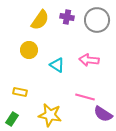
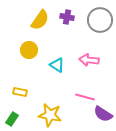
gray circle: moved 3 px right
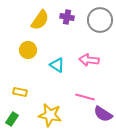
yellow circle: moved 1 px left
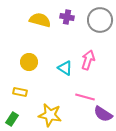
yellow semicircle: rotated 110 degrees counterclockwise
yellow circle: moved 1 px right, 12 px down
pink arrow: moved 1 px left; rotated 102 degrees clockwise
cyan triangle: moved 8 px right, 3 px down
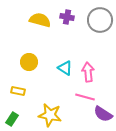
pink arrow: moved 12 px down; rotated 24 degrees counterclockwise
yellow rectangle: moved 2 px left, 1 px up
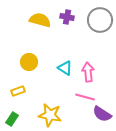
yellow rectangle: rotated 32 degrees counterclockwise
purple semicircle: moved 1 px left
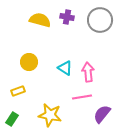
pink line: moved 3 px left; rotated 24 degrees counterclockwise
purple semicircle: rotated 96 degrees clockwise
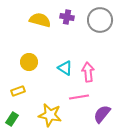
pink line: moved 3 px left
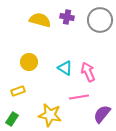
pink arrow: rotated 18 degrees counterclockwise
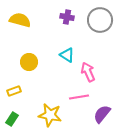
yellow semicircle: moved 20 px left
cyan triangle: moved 2 px right, 13 px up
yellow rectangle: moved 4 px left
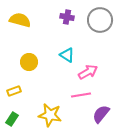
pink arrow: rotated 84 degrees clockwise
pink line: moved 2 px right, 2 px up
purple semicircle: moved 1 px left
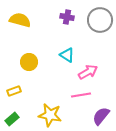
purple semicircle: moved 2 px down
green rectangle: rotated 16 degrees clockwise
